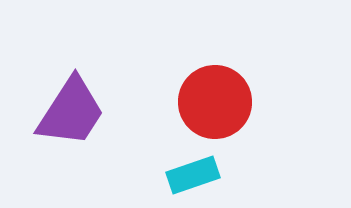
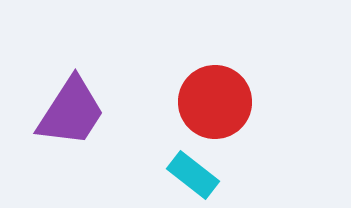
cyan rectangle: rotated 57 degrees clockwise
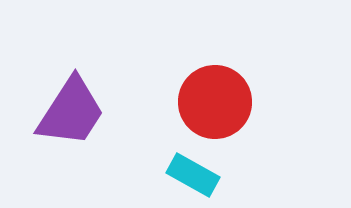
cyan rectangle: rotated 9 degrees counterclockwise
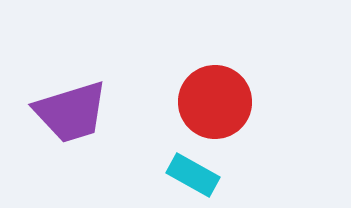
purple trapezoid: rotated 40 degrees clockwise
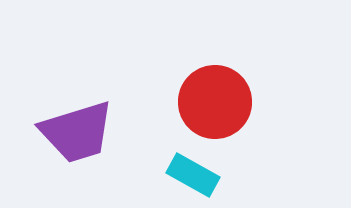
purple trapezoid: moved 6 px right, 20 px down
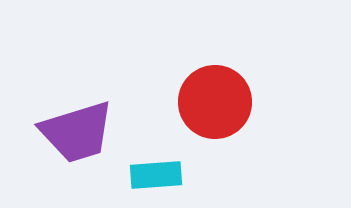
cyan rectangle: moved 37 px left; rotated 33 degrees counterclockwise
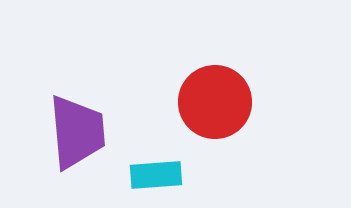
purple trapezoid: rotated 78 degrees counterclockwise
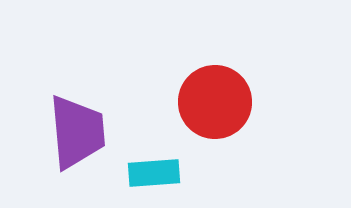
cyan rectangle: moved 2 px left, 2 px up
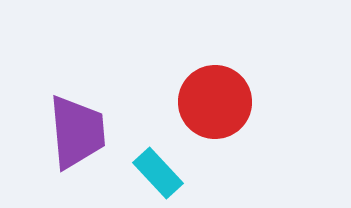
cyan rectangle: moved 4 px right; rotated 51 degrees clockwise
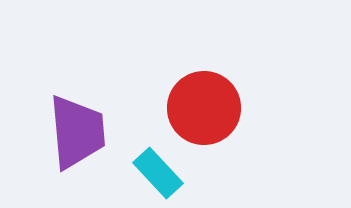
red circle: moved 11 px left, 6 px down
